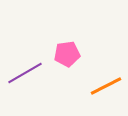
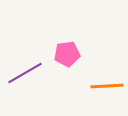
orange line: moved 1 px right; rotated 24 degrees clockwise
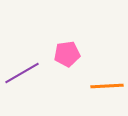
purple line: moved 3 px left
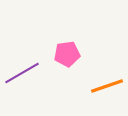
orange line: rotated 16 degrees counterclockwise
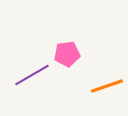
purple line: moved 10 px right, 2 px down
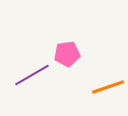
orange line: moved 1 px right, 1 px down
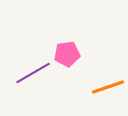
purple line: moved 1 px right, 2 px up
